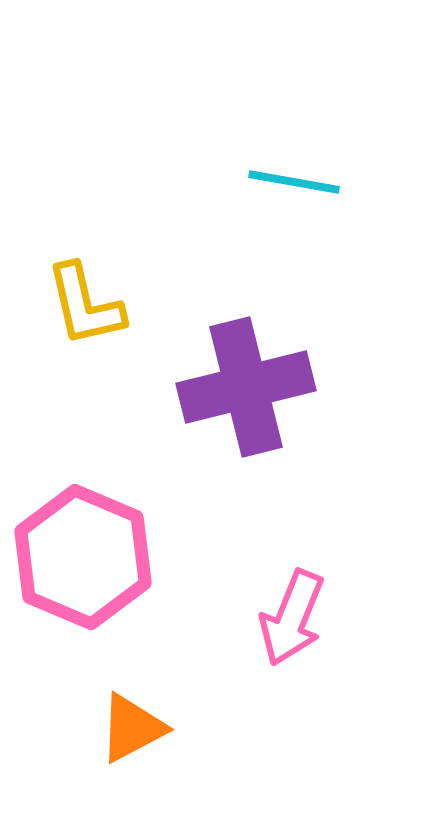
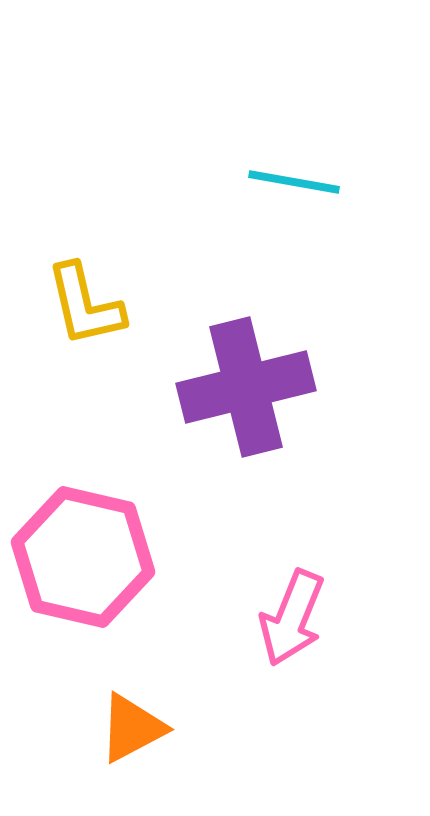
pink hexagon: rotated 10 degrees counterclockwise
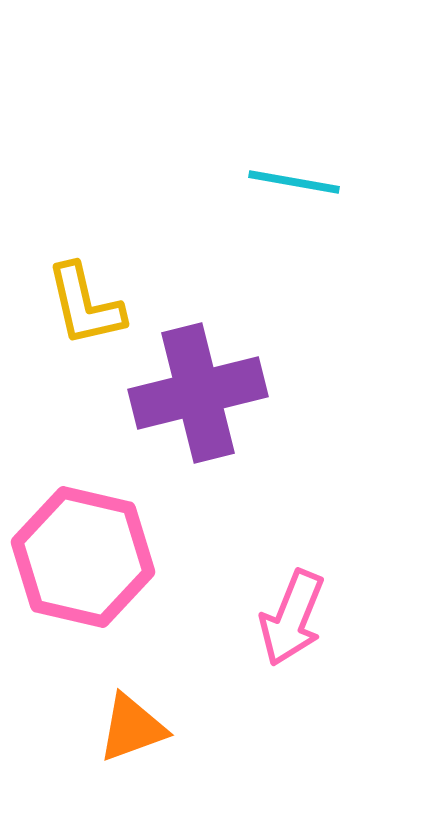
purple cross: moved 48 px left, 6 px down
orange triangle: rotated 8 degrees clockwise
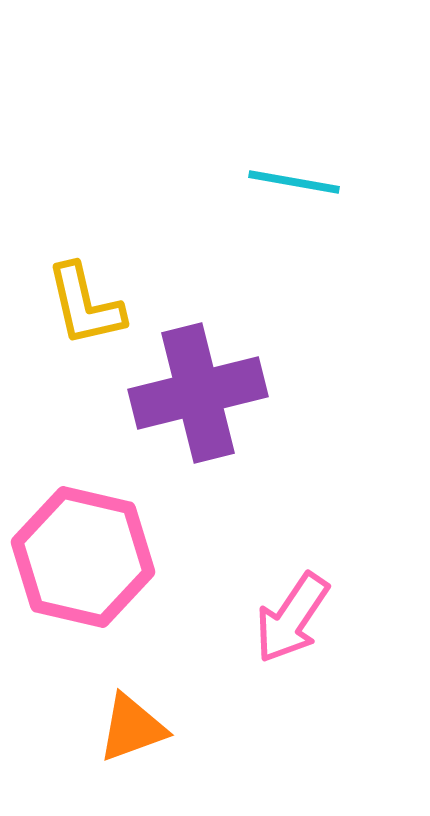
pink arrow: rotated 12 degrees clockwise
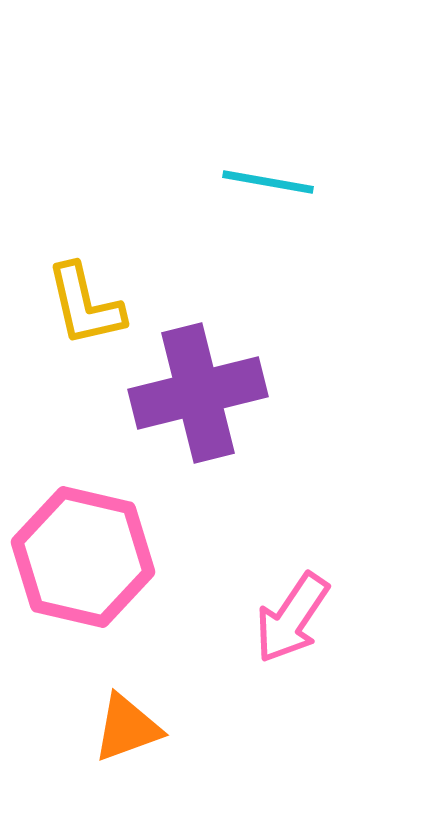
cyan line: moved 26 px left
orange triangle: moved 5 px left
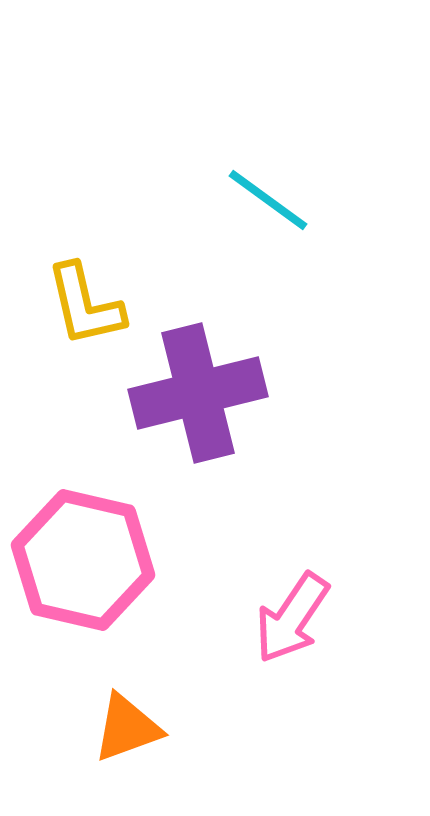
cyan line: moved 18 px down; rotated 26 degrees clockwise
pink hexagon: moved 3 px down
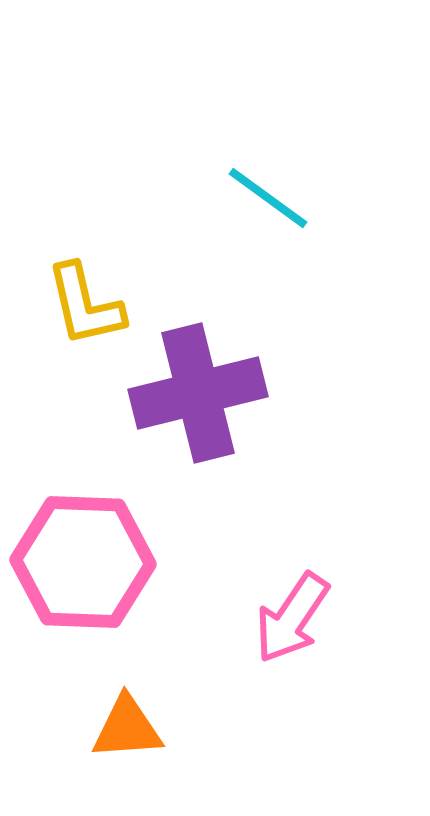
cyan line: moved 2 px up
pink hexagon: moved 2 px down; rotated 11 degrees counterclockwise
orange triangle: rotated 16 degrees clockwise
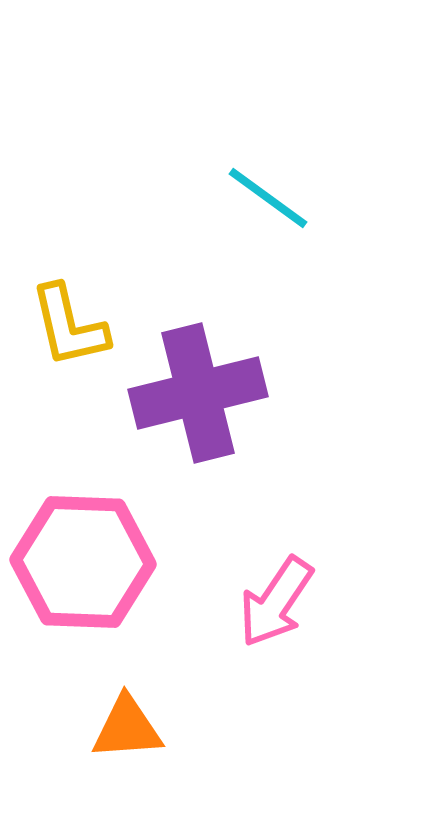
yellow L-shape: moved 16 px left, 21 px down
pink arrow: moved 16 px left, 16 px up
